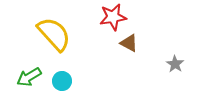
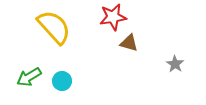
yellow semicircle: moved 7 px up
brown triangle: rotated 12 degrees counterclockwise
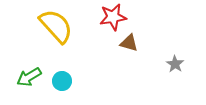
yellow semicircle: moved 2 px right, 1 px up
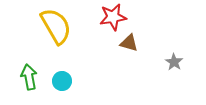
yellow semicircle: rotated 12 degrees clockwise
gray star: moved 1 px left, 2 px up
green arrow: rotated 110 degrees clockwise
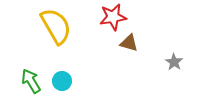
green arrow: moved 2 px right, 4 px down; rotated 20 degrees counterclockwise
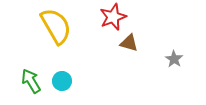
red star: rotated 12 degrees counterclockwise
gray star: moved 3 px up
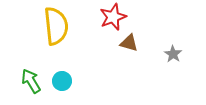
yellow semicircle: rotated 24 degrees clockwise
gray star: moved 1 px left, 5 px up
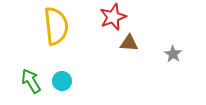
brown triangle: rotated 12 degrees counterclockwise
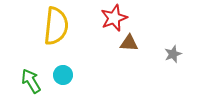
red star: moved 1 px right, 1 px down
yellow semicircle: rotated 12 degrees clockwise
gray star: rotated 18 degrees clockwise
cyan circle: moved 1 px right, 6 px up
